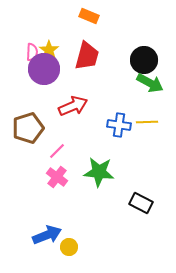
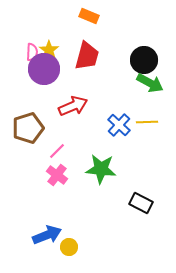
blue cross: rotated 35 degrees clockwise
green star: moved 2 px right, 3 px up
pink cross: moved 2 px up
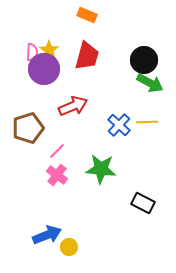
orange rectangle: moved 2 px left, 1 px up
black rectangle: moved 2 px right
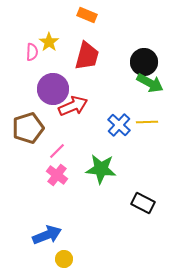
yellow star: moved 8 px up
black circle: moved 2 px down
purple circle: moved 9 px right, 20 px down
yellow circle: moved 5 px left, 12 px down
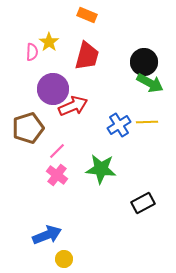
blue cross: rotated 15 degrees clockwise
black rectangle: rotated 55 degrees counterclockwise
